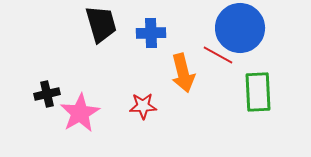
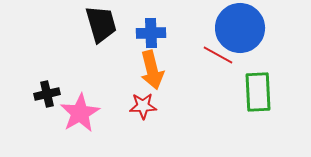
orange arrow: moved 31 px left, 3 px up
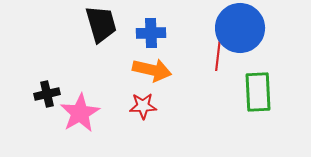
red line: rotated 68 degrees clockwise
orange arrow: rotated 63 degrees counterclockwise
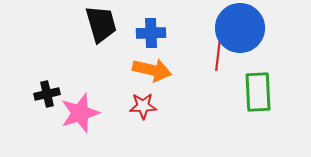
pink star: rotated 12 degrees clockwise
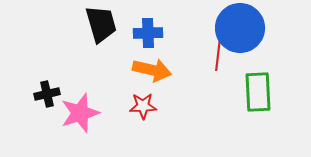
blue cross: moved 3 px left
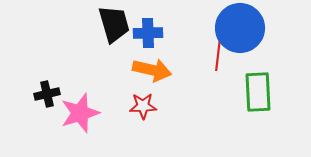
black trapezoid: moved 13 px right
